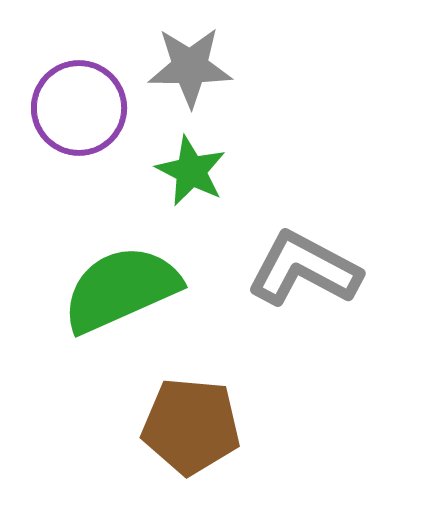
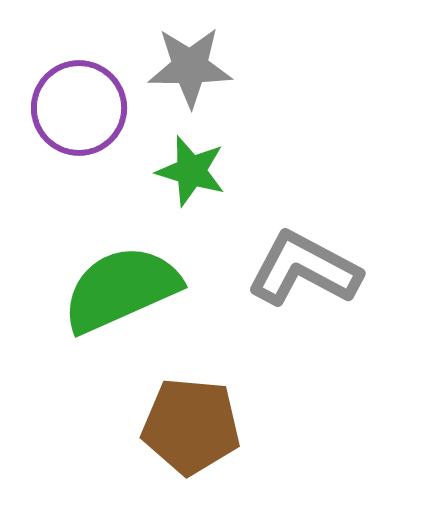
green star: rotated 10 degrees counterclockwise
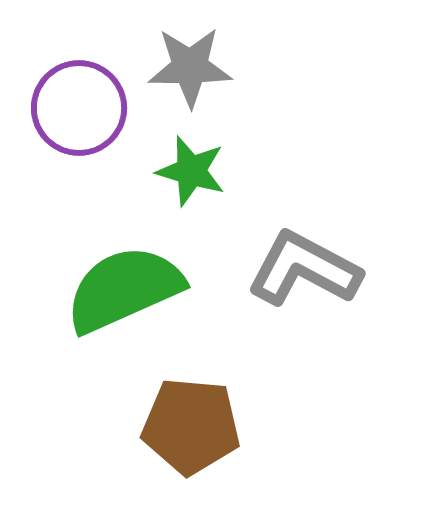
green semicircle: moved 3 px right
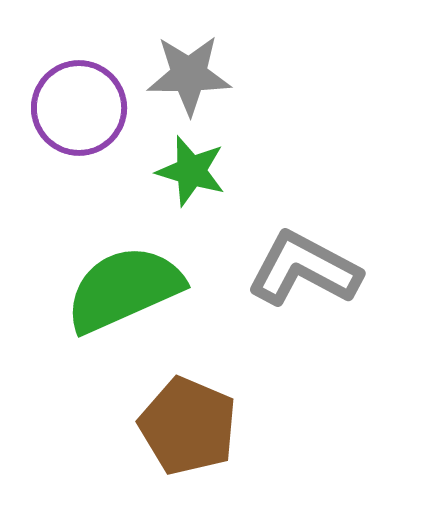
gray star: moved 1 px left, 8 px down
brown pentagon: moved 3 px left; rotated 18 degrees clockwise
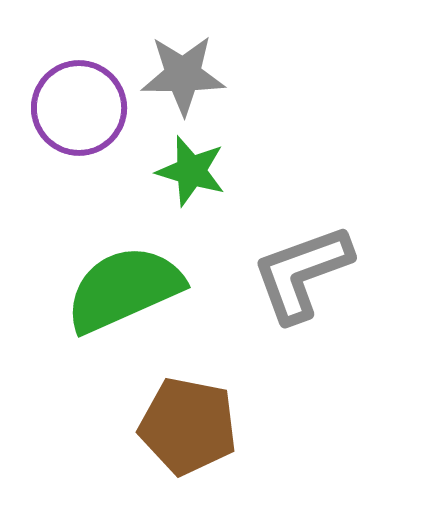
gray star: moved 6 px left
gray L-shape: moved 2 px left, 4 px down; rotated 48 degrees counterclockwise
brown pentagon: rotated 12 degrees counterclockwise
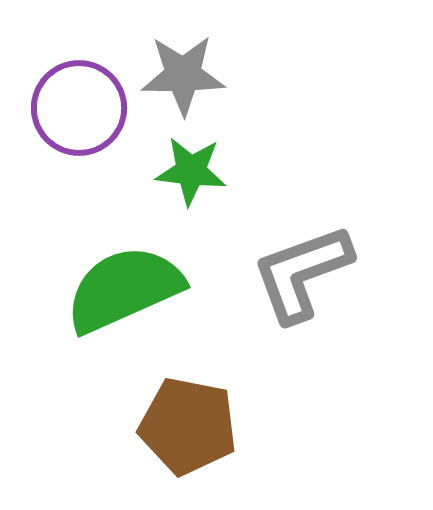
green star: rotated 10 degrees counterclockwise
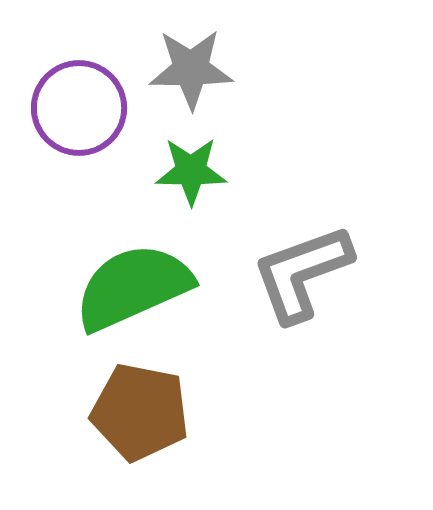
gray star: moved 8 px right, 6 px up
green star: rotated 6 degrees counterclockwise
green semicircle: moved 9 px right, 2 px up
brown pentagon: moved 48 px left, 14 px up
